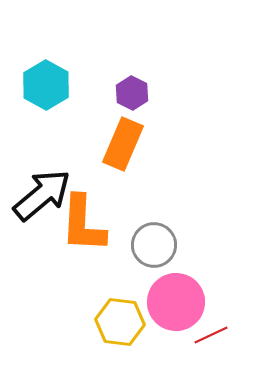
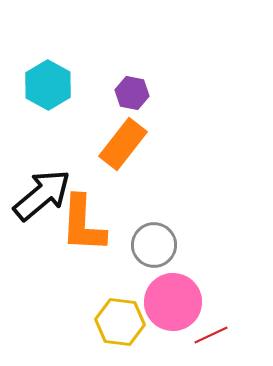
cyan hexagon: moved 2 px right
purple hexagon: rotated 16 degrees counterclockwise
orange rectangle: rotated 15 degrees clockwise
pink circle: moved 3 px left
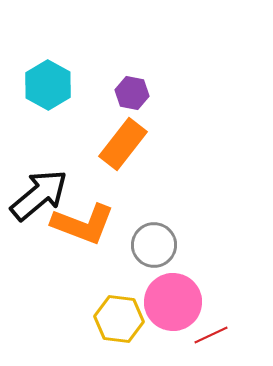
black arrow: moved 3 px left
orange L-shape: rotated 72 degrees counterclockwise
yellow hexagon: moved 1 px left, 3 px up
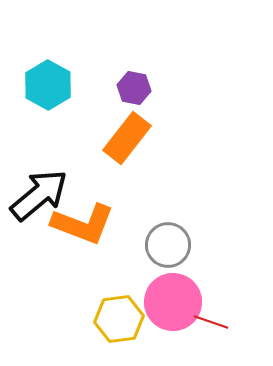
purple hexagon: moved 2 px right, 5 px up
orange rectangle: moved 4 px right, 6 px up
gray circle: moved 14 px right
yellow hexagon: rotated 15 degrees counterclockwise
red line: moved 13 px up; rotated 44 degrees clockwise
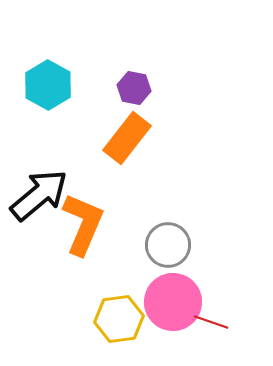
orange L-shape: rotated 88 degrees counterclockwise
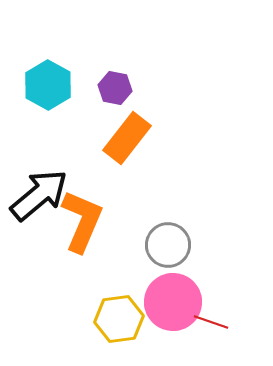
purple hexagon: moved 19 px left
orange L-shape: moved 1 px left, 3 px up
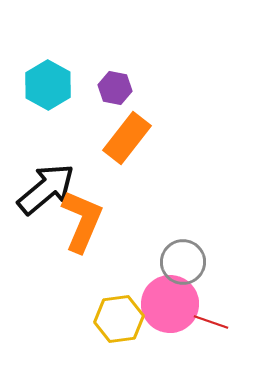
black arrow: moved 7 px right, 6 px up
gray circle: moved 15 px right, 17 px down
pink circle: moved 3 px left, 2 px down
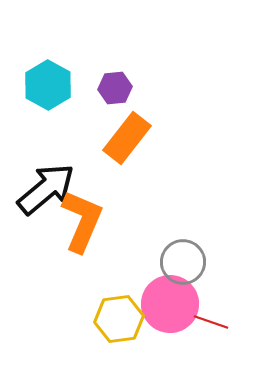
purple hexagon: rotated 16 degrees counterclockwise
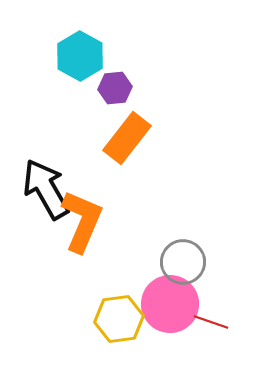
cyan hexagon: moved 32 px right, 29 px up
black arrow: rotated 80 degrees counterclockwise
